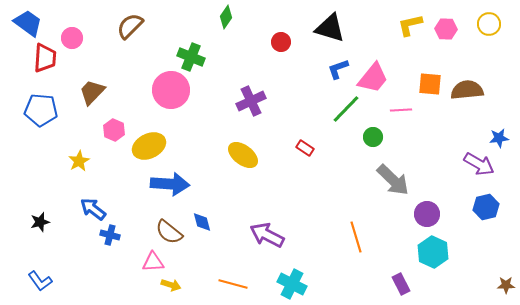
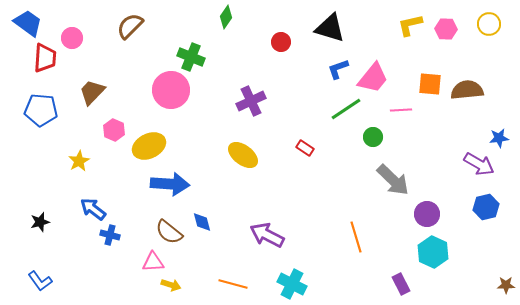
green line at (346, 109): rotated 12 degrees clockwise
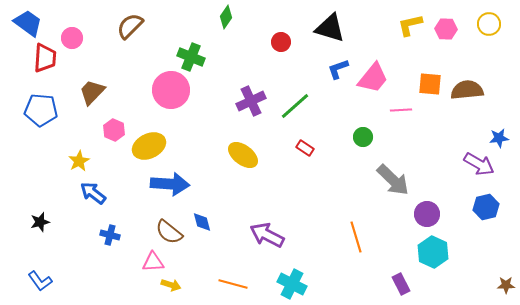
green line at (346, 109): moved 51 px left, 3 px up; rotated 8 degrees counterclockwise
green circle at (373, 137): moved 10 px left
blue arrow at (93, 209): moved 16 px up
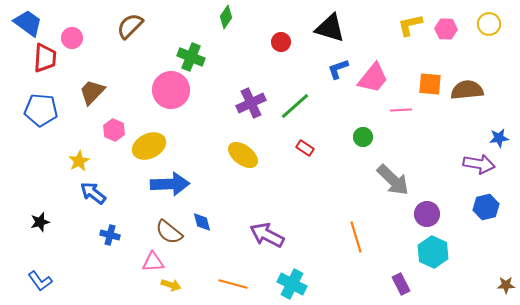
purple cross at (251, 101): moved 2 px down
purple arrow at (479, 164): rotated 20 degrees counterclockwise
blue arrow at (170, 184): rotated 6 degrees counterclockwise
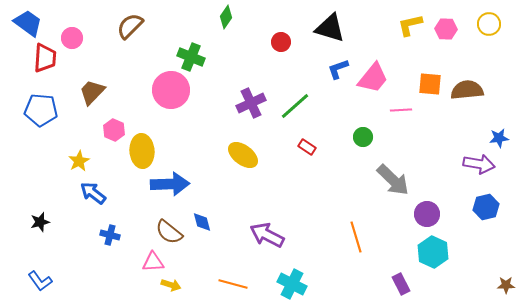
yellow ellipse at (149, 146): moved 7 px left, 5 px down; rotated 68 degrees counterclockwise
red rectangle at (305, 148): moved 2 px right, 1 px up
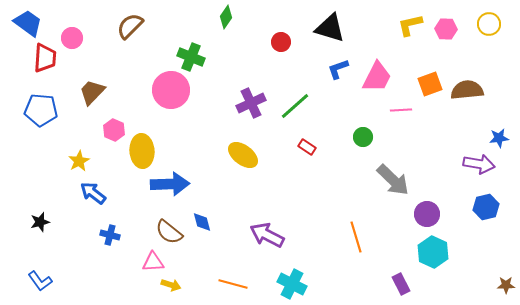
pink trapezoid at (373, 78): moved 4 px right, 1 px up; rotated 12 degrees counterclockwise
orange square at (430, 84): rotated 25 degrees counterclockwise
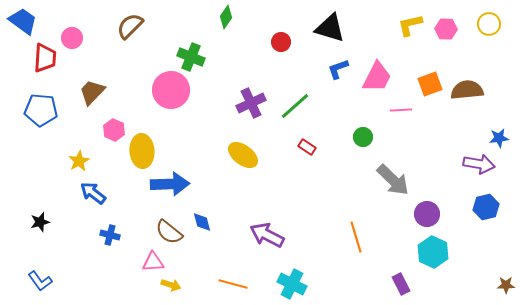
blue trapezoid at (28, 23): moved 5 px left, 2 px up
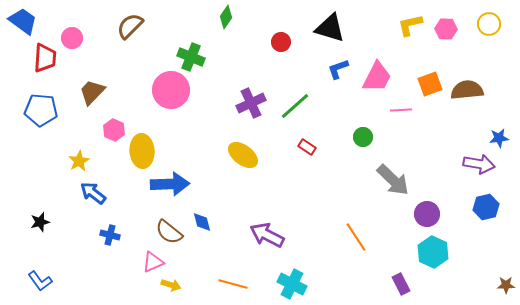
orange line at (356, 237): rotated 16 degrees counterclockwise
pink triangle at (153, 262): rotated 20 degrees counterclockwise
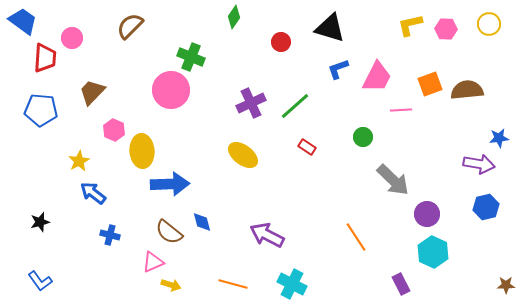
green diamond at (226, 17): moved 8 px right
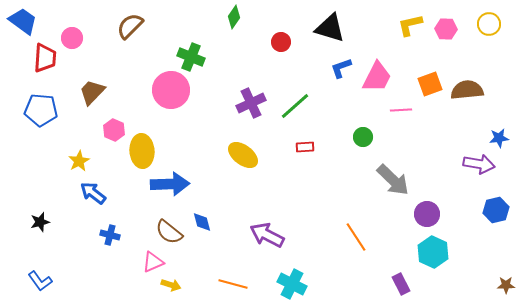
blue L-shape at (338, 69): moved 3 px right, 1 px up
red rectangle at (307, 147): moved 2 px left; rotated 36 degrees counterclockwise
blue hexagon at (486, 207): moved 10 px right, 3 px down
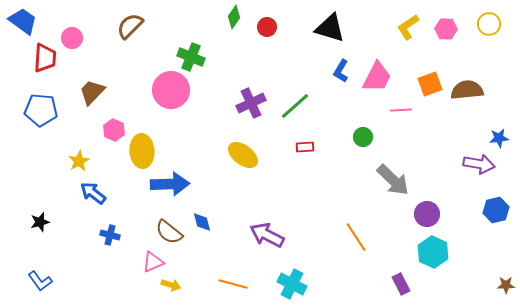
yellow L-shape at (410, 25): moved 2 px left, 2 px down; rotated 20 degrees counterclockwise
red circle at (281, 42): moved 14 px left, 15 px up
blue L-shape at (341, 68): moved 3 px down; rotated 40 degrees counterclockwise
